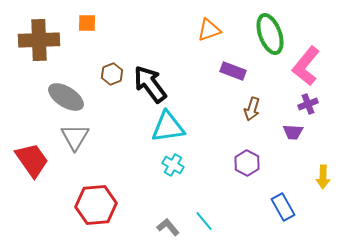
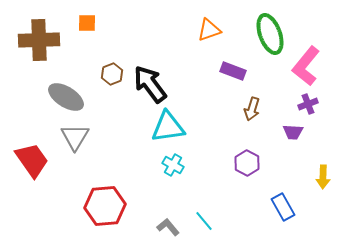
red hexagon: moved 9 px right, 1 px down
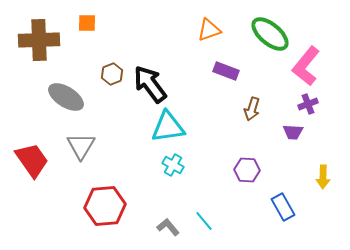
green ellipse: rotated 30 degrees counterclockwise
purple rectangle: moved 7 px left
gray triangle: moved 6 px right, 9 px down
purple hexagon: moved 7 px down; rotated 25 degrees counterclockwise
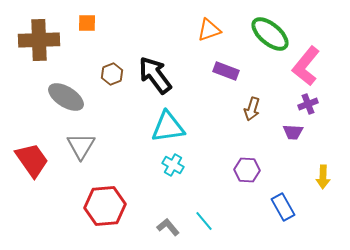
black arrow: moved 5 px right, 9 px up
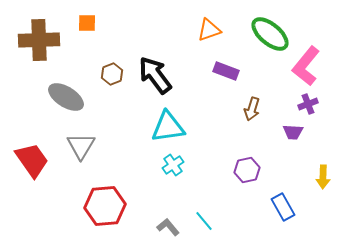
cyan cross: rotated 25 degrees clockwise
purple hexagon: rotated 15 degrees counterclockwise
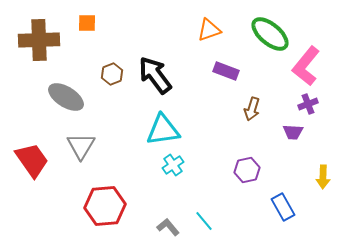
cyan triangle: moved 5 px left, 3 px down
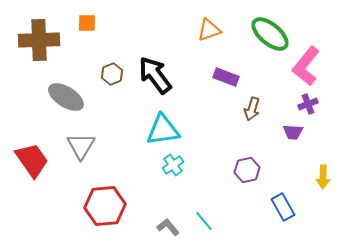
purple rectangle: moved 6 px down
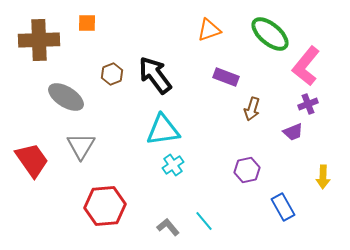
purple trapezoid: rotated 25 degrees counterclockwise
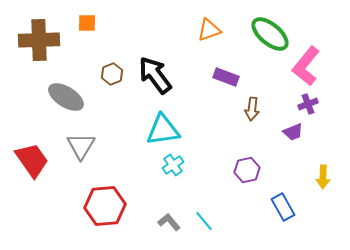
brown arrow: rotated 10 degrees counterclockwise
gray L-shape: moved 1 px right, 5 px up
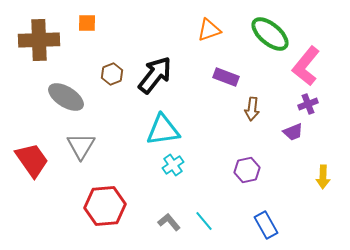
black arrow: rotated 75 degrees clockwise
blue rectangle: moved 17 px left, 18 px down
